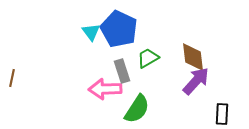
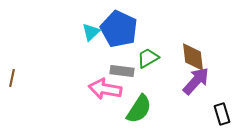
cyan triangle: rotated 24 degrees clockwise
gray rectangle: rotated 65 degrees counterclockwise
pink arrow: rotated 12 degrees clockwise
green semicircle: moved 2 px right
black rectangle: rotated 20 degrees counterclockwise
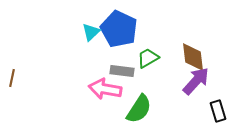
black rectangle: moved 4 px left, 3 px up
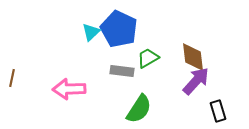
pink arrow: moved 36 px left; rotated 12 degrees counterclockwise
